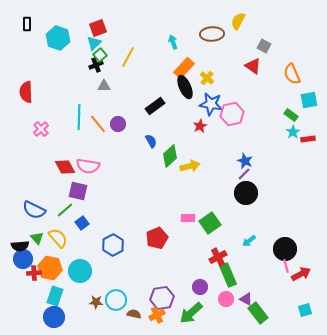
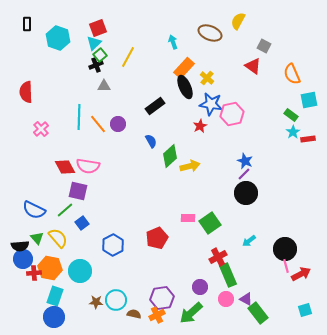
brown ellipse at (212, 34): moved 2 px left, 1 px up; rotated 25 degrees clockwise
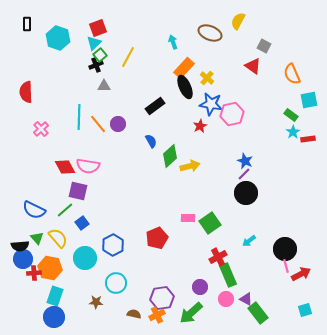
cyan circle at (80, 271): moved 5 px right, 13 px up
cyan circle at (116, 300): moved 17 px up
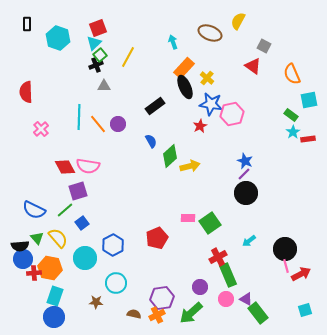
purple square at (78, 191): rotated 30 degrees counterclockwise
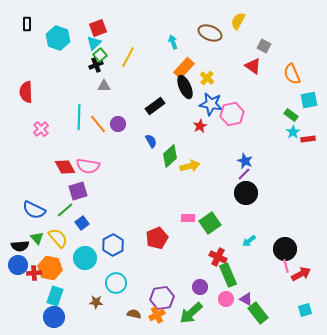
red cross at (218, 257): rotated 36 degrees counterclockwise
blue circle at (23, 259): moved 5 px left, 6 px down
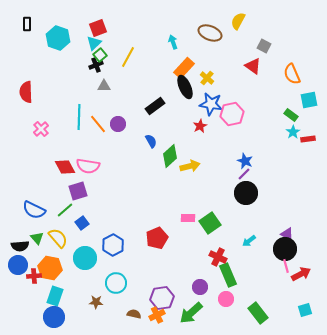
red cross at (34, 273): moved 3 px down
purple triangle at (246, 299): moved 41 px right, 65 px up
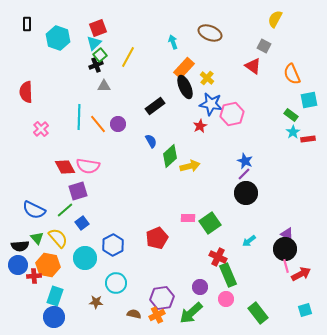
yellow semicircle at (238, 21): moved 37 px right, 2 px up
orange hexagon at (50, 268): moved 2 px left, 3 px up
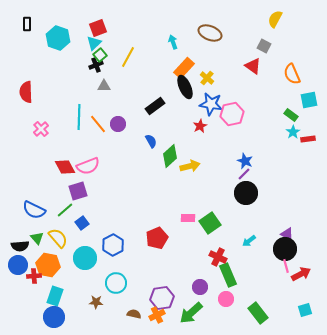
pink semicircle at (88, 166): rotated 30 degrees counterclockwise
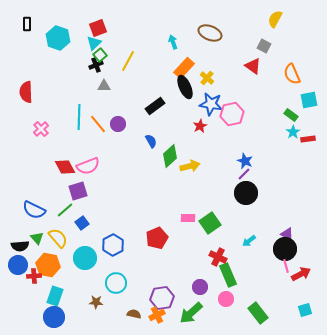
yellow line at (128, 57): moved 4 px down
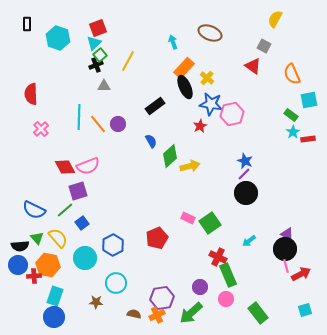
red semicircle at (26, 92): moved 5 px right, 2 px down
pink rectangle at (188, 218): rotated 24 degrees clockwise
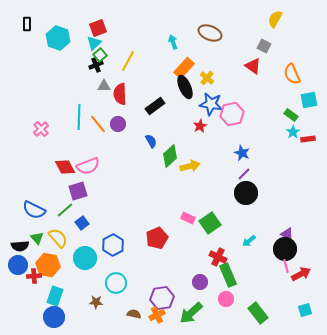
red semicircle at (31, 94): moved 89 px right
blue star at (245, 161): moved 3 px left, 8 px up
purple circle at (200, 287): moved 5 px up
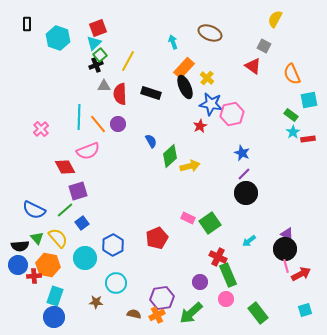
black rectangle at (155, 106): moved 4 px left, 13 px up; rotated 54 degrees clockwise
pink semicircle at (88, 166): moved 15 px up
